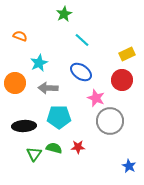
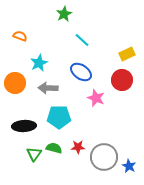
gray circle: moved 6 px left, 36 px down
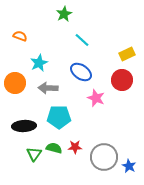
red star: moved 3 px left
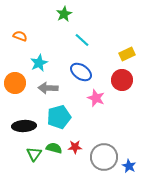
cyan pentagon: rotated 15 degrees counterclockwise
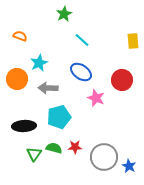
yellow rectangle: moved 6 px right, 13 px up; rotated 70 degrees counterclockwise
orange circle: moved 2 px right, 4 px up
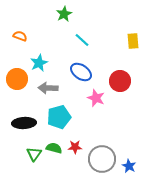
red circle: moved 2 px left, 1 px down
black ellipse: moved 3 px up
gray circle: moved 2 px left, 2 px down
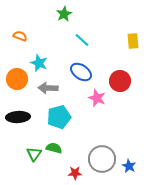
cyan star: rotated 24 degrees counterclockwise
pink star: moved 1 px right
black ellipse: moved 6 px left, 6 px up
red star: moved 26 px down
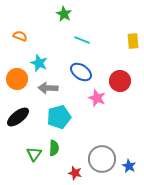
green star: rotated 14 degrees counterclockwise
cyan line: rotated 21 degrees counterclockwise
black ellipse: rotated 35 degrees counterclockwise
green semicircle: rotated 77 degrees clockwise
red star: rotated 16 degrees clockwise
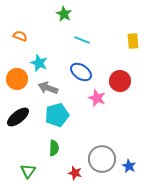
gray arrow: rotated 18 degrees clockwise
cyan pentagon: moved 2 px left, 2 px up
green triangle: moved 6 px left, 17 px down
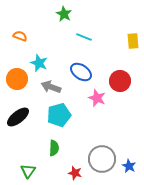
cyan line: moved 2 px right, 3 px up
gray arrow: moved 3 px right, 1 px up
cyan pentagon: moved 2 px right
